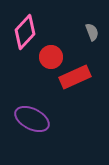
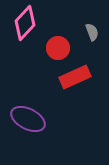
pink diamond: moved 9 px up
red circle: moved 7 px right, 9 px up
purple ellipse: moved 4 px left
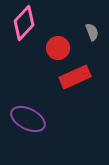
pink diamond: moved 1 px left
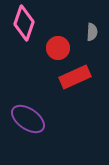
pink diamond: rotated 24 degrees counterclockwise
gray semicircle: rotated 24 degrees clockwise
purple ellipse: rotated 8 degrees clockwise
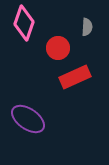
gray semicircle: moved 5 px left, 5 px up
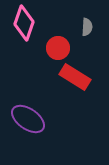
red rectangle: rotated 56 degrees clockwise
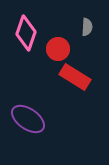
pink diamond: moved 2 px right, 10 px down
red circle: moved 1 px down
